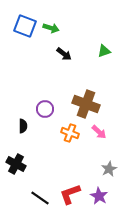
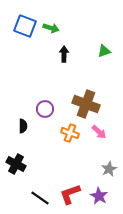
black arrow: rotated 126 degrees counterclockwise
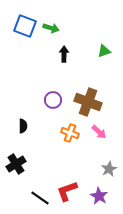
brown cross: moved 2 px right, 2 px up
purple circle: moved 8 px right, 9 px up
black cross: rotated 30 degrees clockwise
red L-shape: moved 3 px left, 3 px up
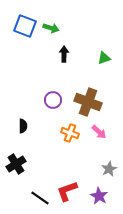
green triangle: moved 7 px down
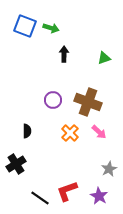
black semicircle: moved 4 px right, 5 px down
orange cross: rotated 24 degrees clockwise
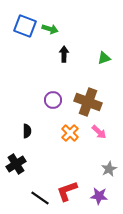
green arrow: moved 1 px left, 1 px down
purple star: rotated 24 degrees counterclockwise
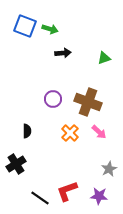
black arrow: moved 1 px left, 1 px up; rotated 84 degrees clockwise
purple circle: moved 1 px up
